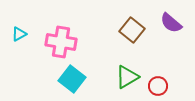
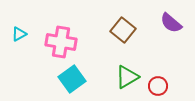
brown square: moved 9 px left
cyan square: rotated 16 degrees clockwise
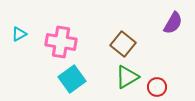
purple semicircle: moved 2 px right; rotated 100 degrees counterclockwise
brown square: moved 14 px down
red circle: moved 1 px left, 1 px down
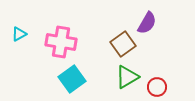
purple semicircle: moved 26 px left
brown square: rotated 15 degrees clockwise
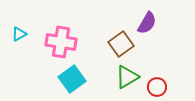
brown square: moved 2 px left
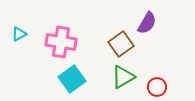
green triangle: moved 4 px left
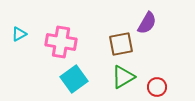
brown square: rotated 25 degrees clockwise
cyan square: moved 2 px right
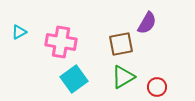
cyan triangle: moved 2 px up
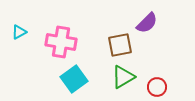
purple semicircle: rotated 15 degrees clockwise
brown square: moved 1 px left, 1 px down
